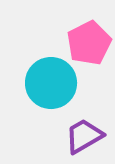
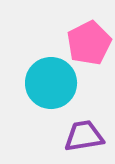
purple trapezoid: rotated 21 degrees clockwise
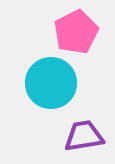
pink pentagon: moved 13 px left, 11 px up
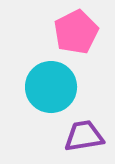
cyan circle: moved 4 px down
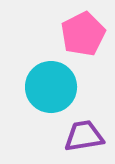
pink pentagon: moved 7 px right, 2 px down
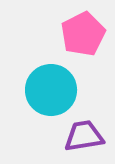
cyan circle: moved 3 px down
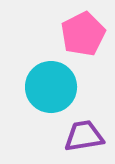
cyan circle: moved 3 px up
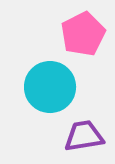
cyan circle: moved 1 px left
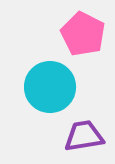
pink pentagon: rotated 18 degrees counterclockwise
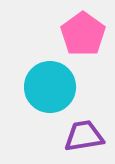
pink pentagon: rotated 9 degrees clockwise
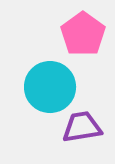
purple trapezoid: moved 2 px left, 9 px up
